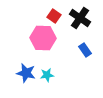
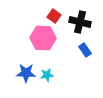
black cross: moved 4 px down; rotated 20 degrees counterclockwise
blue star: rotated 12 degrees counterclockwise
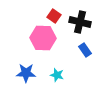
cyan star: moved 10 px right; rotated 24 degrees clockwise
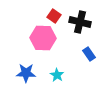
blue rectangle: moved 4 px right, 4 px down
cyan star: rotated 16 degrees clockwise
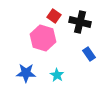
pink hexagon: rotated 15 degrees clockwise
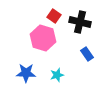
blue rectangle: moved 2 px left
cyan star: rotated 24 degrees clockwise
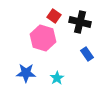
cyan star: moved 3 px down; rotated 16 degrees counterclockwise
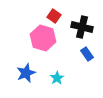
black cross: moved 2 px right, 5 px down
blue star: rotated 24 degrees counterclockwise
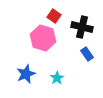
blue star: moved 1 px down
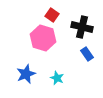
red square: moved 2 px left, 1 px up
cyan star: rotated 16 degrees counterclockwise
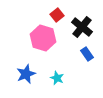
red square: moved 5 px right; rotated 16 degrees clockwise
black cross: rotated 25 degrees clockwise
